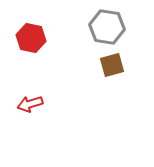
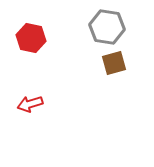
brown square: moved 2 px right, 2 px up
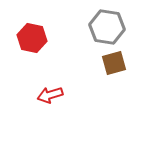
red hexagon: moved 1 px right
red arrow: moved 20 px right, 9 px up
